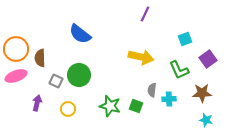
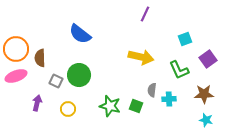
brown star: moved 2 px right, 1 px down
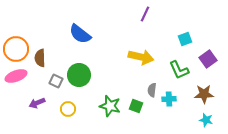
purple arrow: rotated 126 degrees counterclockwise
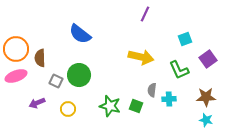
brown star: moved 2 px right, 3 px down
